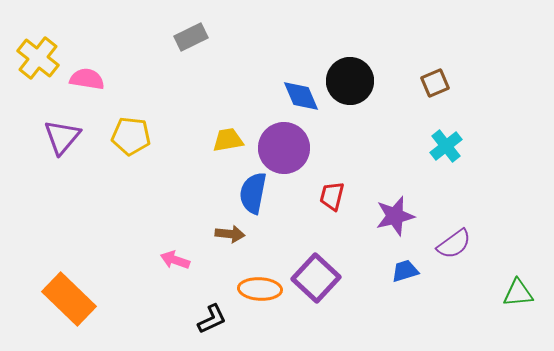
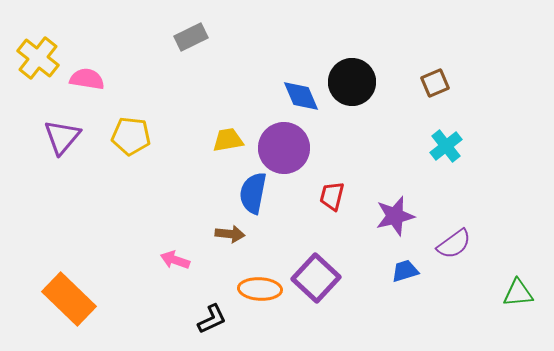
black circle: moved 2 px right, 1 px down
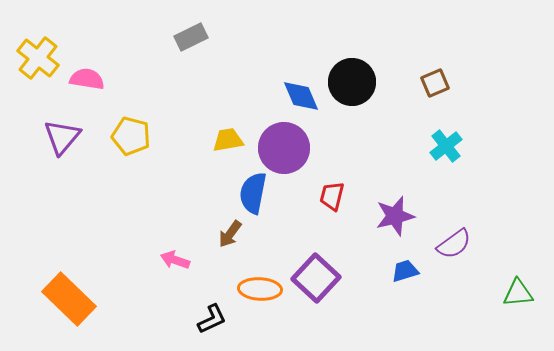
yellow pentagon: rotated 9 degrees clockwise
brown arrow: rotated 120 degrees clockwise
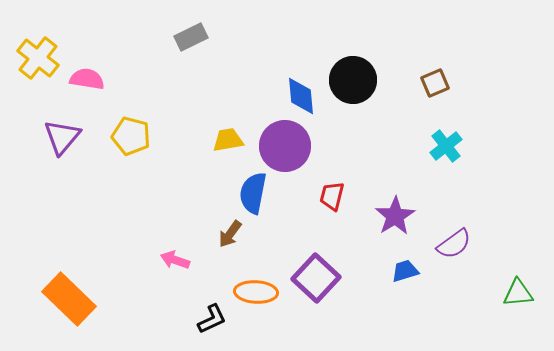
black circle: moved 1 px right, 2 px up
blue diamond: rotated 18 degrees clockwise
purple circle: moved 1 px right, 2 px up
purple star: rotated 18 degrees counterclockwise
orange ellipse: moved 4 px left, 3 px down
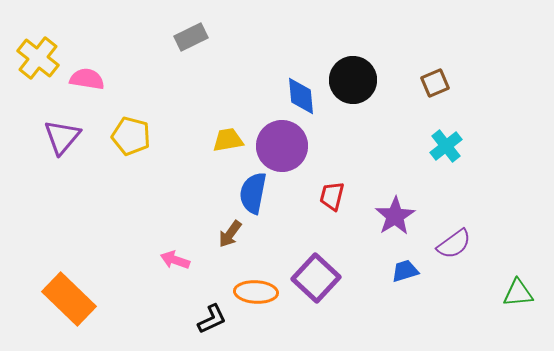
purple circle: moved 3 px left
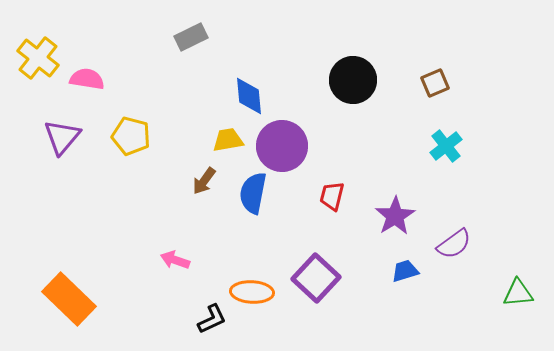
blue diamond: moved 52 px left
brown arrow: moved 26 px left, 53 px up
orange ellipse: moved 4 px left
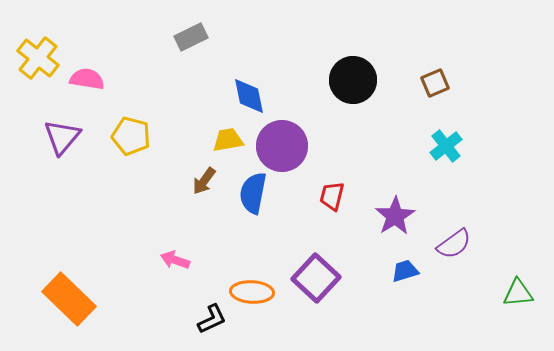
blue diamond: rotated 6 degrees counterclockwise
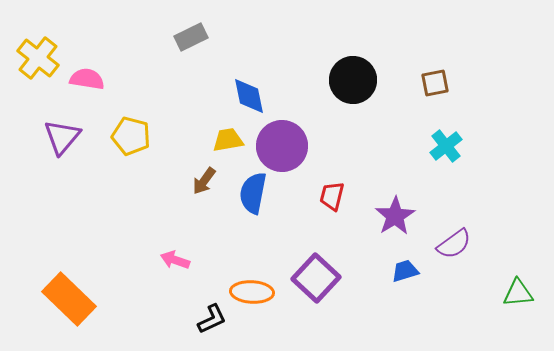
brown square: rotated 12 degrees clockwise
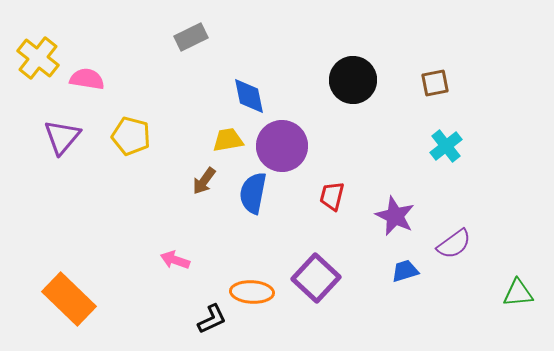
purple star: rotated 15 degrees counterclockwise
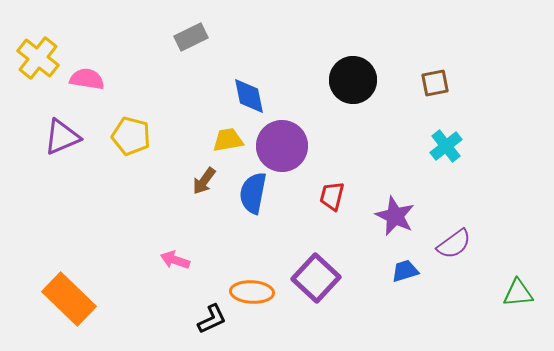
purple triangle: rotated 27 degrees clockwise
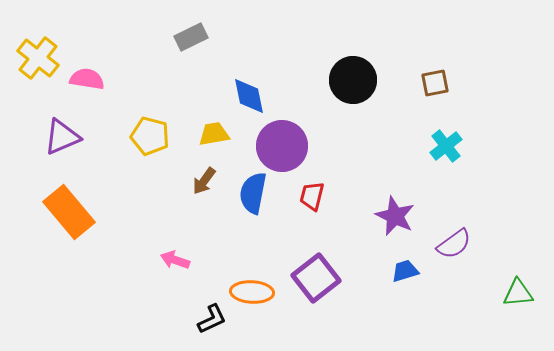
yellow pentagon: moved 19 px right
yellow trapezoid: moved 14 px left, 6 px up
red trapezoid: moved 20 px left
purple square: rotated 9 degrees clockwise
orange rectangle: moved 87 px up; rotated 6 degrees clockwise
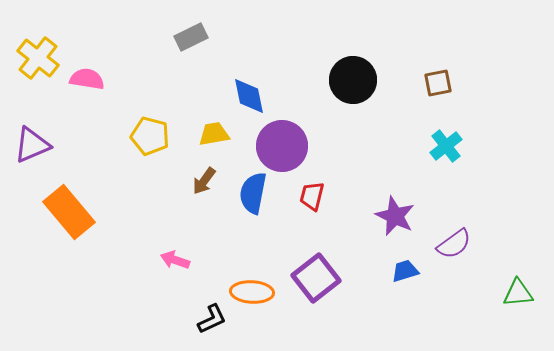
brown square: moved 3 px right
purple triangle: moved 30 px left, 8 px down
